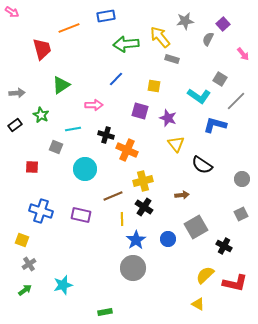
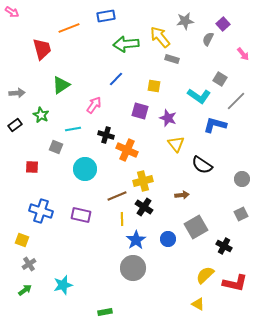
pink arrow at (94, 105): rotated 54 degrees counterclockwise
brown line at (113, 196): moved 4 px right
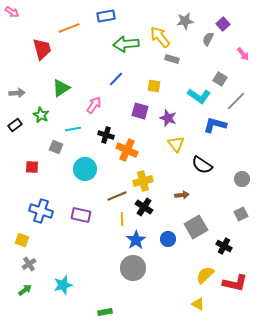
green triangle at (61, 85): moved 3 px down
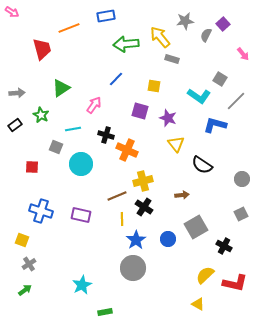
gray semicircle at (208, 39): moved 2 px left, 4 px up
cyan circle at (85, 169): moved 4 px left, 5 px up
cyan star at (63, 285): moved 19 px right; rotated 12 degrees counterclockwise
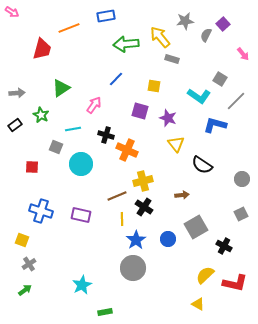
red trapezoid at (42, 49): rotated 30 degrees clockwise
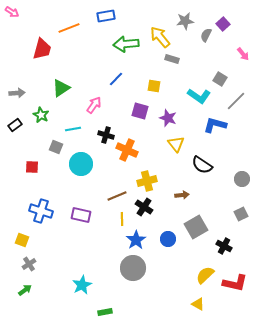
yellow cross at (143, 181): moved 4 px right
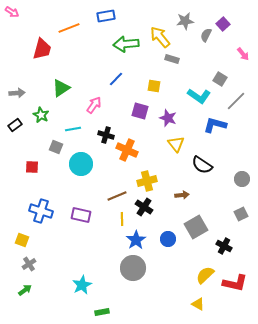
green rectangle at (105, 312): moved 3 px left
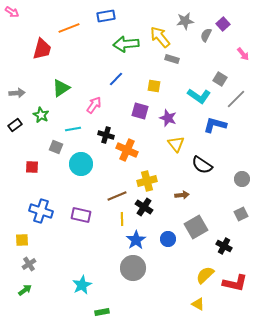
gray line at (236, 101): moved 2 px up
yellow square at (22, 240): rotated 24 degrees counterclockwise
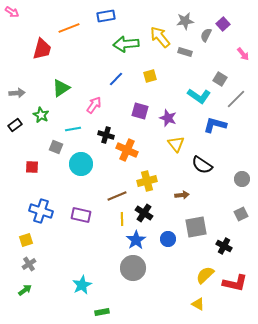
gray rectangle at (172, 59): moved 13 px right, 7 px up
yellow square at (154, 86): moved 4 px left, 10 px up; rotated 24 degrees counterclockwise
black cross at (144, 207): moved 6 px down
gray square at (196, 227): rotated 20 degrees clockwise
yellow square at (22, 240): moved 4 px right; rotated 16 degrees counterclockwise
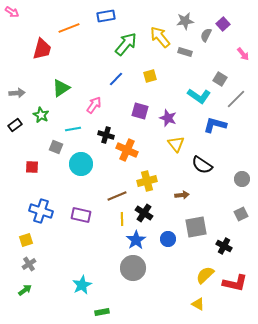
green arrow at (126, 44): rotated 135 degrees clockwise
